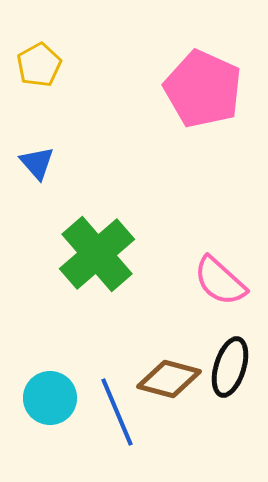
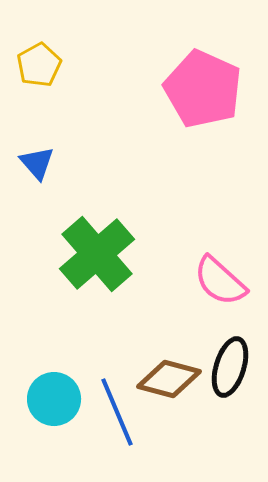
cyan circle: moved 4 px right, 1 px down
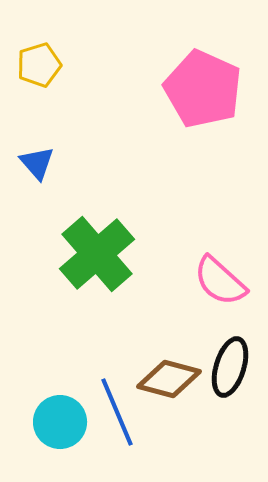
yellow pentagon: rotated 12 degrees clockwise
cyan circle: moved 6 px right, 23 px down
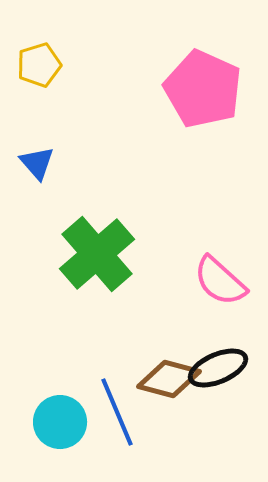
black ellipse: moved 12 px left, 1 px down; rotated 50 degrees clockwise
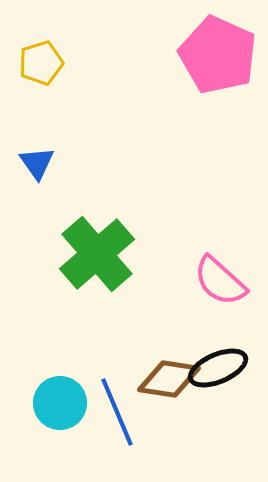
yellow pentagon: moved 2 px right, 2 px up
pink pentagon: moved 15 px right, 34 px up
blue triangle: rotated 6 degrees clockwise
brown diamond: rotated 6 degrees counterclockwise
cyan circle: moved 19 px up
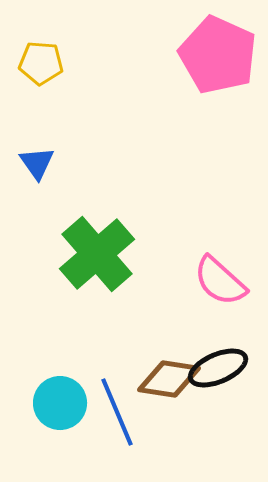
yellow pentagon: rotated 21 degrees clockwise
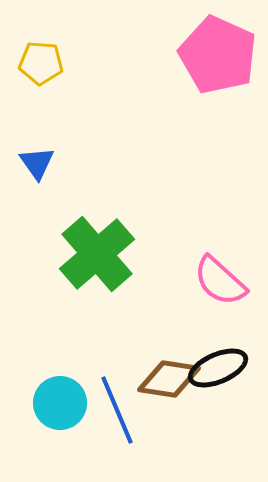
blue line: moved 2 px up
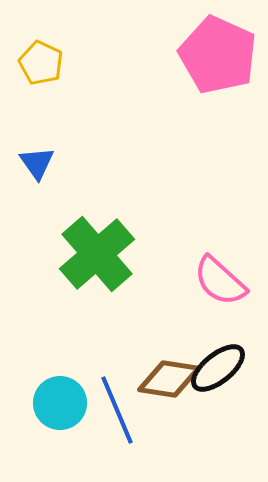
yellow pentagon: rotated 21 degrees clockwise
black ellipse: rotated 16 degrees counterclockwise
